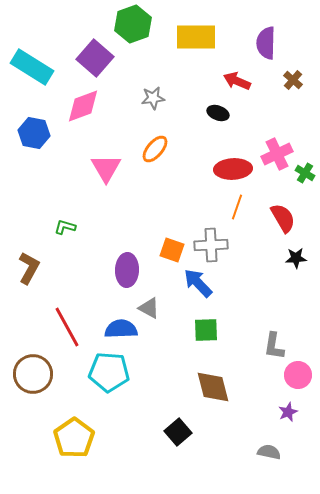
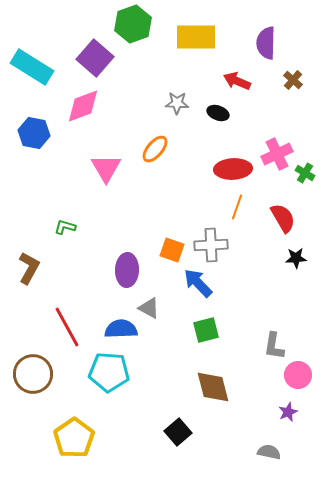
gray star: moved 24 px right, 5 px down; rotated 10 degrees clockwise
green square: rotated 12 degrees counterclockwise
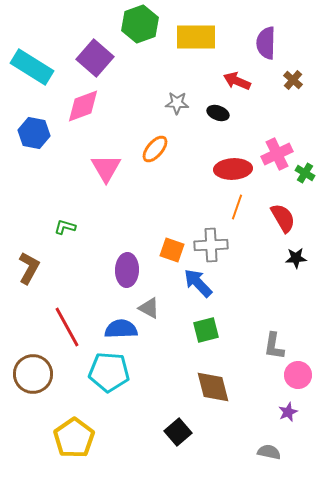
green hexagon: moved 7 px right
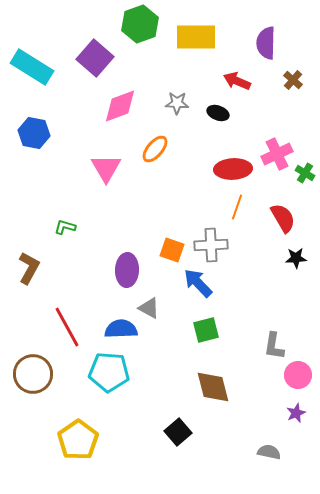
pink diamond: moved 37 px right
purple star: moved 8 px right, 1 px down
yellow pentagon: moved 4 px right, 2 px down
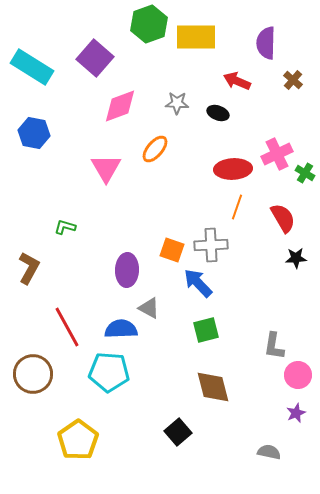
green hexagon: moved 9 px right
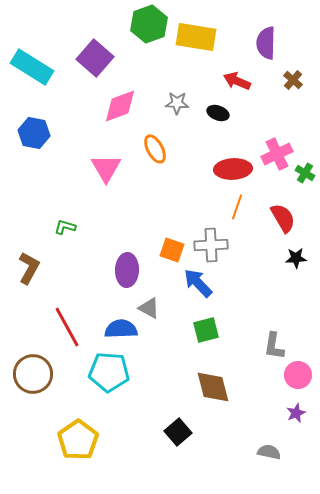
yellow rectangle: rotated 9 degrees clockwise
orange ellipse: rotated 68 degrees counterclockwise
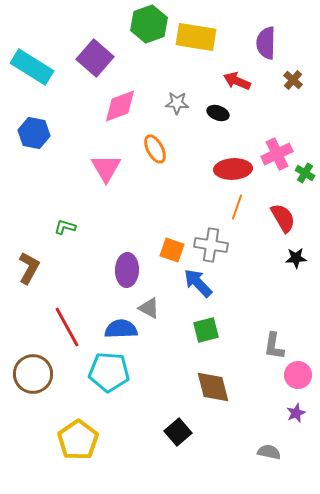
gray cross: rotated 12 degrees clockwise
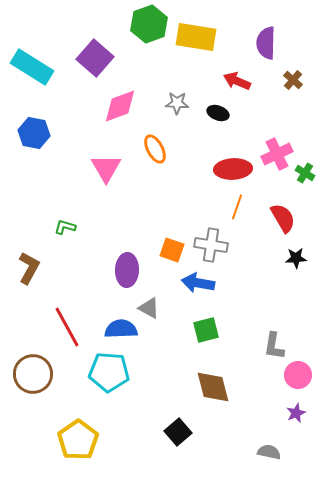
blue arrow: rotated 36 degrees counterclockwise
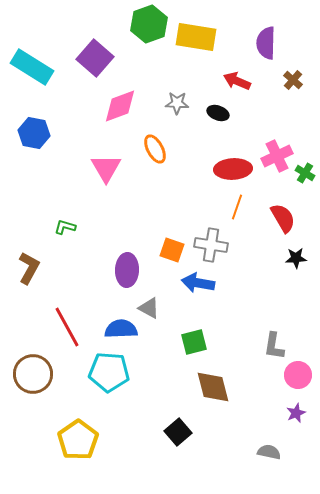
pink cross: moved 2 px down
green square: moved 12 px left, 12 px down
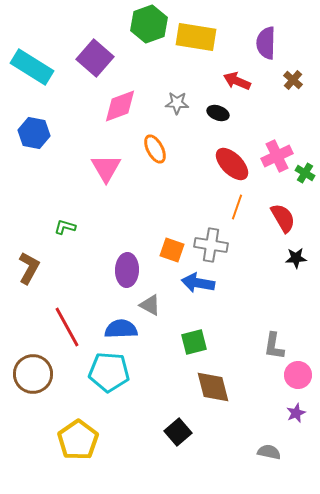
red ellipse: moved 1 px left, 5 px up; rotated 48 degrees clockwise
gray triangle: moved 1 px right, 3 px up
